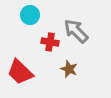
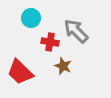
cyan circle: moved 1 px right, 3 px down
brown star: moved 6 px left, 3 px up
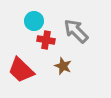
cyan circle: moved 3 px right, 3 px down
red cross: moved 4 px left, 2 px up
red trapezoid: moved 1 px right, 2 px up
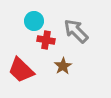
brown star: rotated 18 degrees clockwise
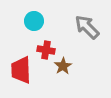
gray arrow: moved 11 px right, 4 px up
red cross: moved 10 px down
red trapezoid: rotated 44 degrees clockwise
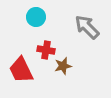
cyan circle: moved 2 px right, 4 px up
brown star: rotated 18 degrees clockwise
red trapezoid: rotated 24 degrees counterclockwise
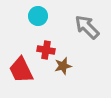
cyan circle: moved 2 px right, 1 px up
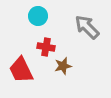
red cross: moved 3 px up
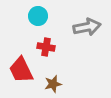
gray arrow: rotated 124 degrees clockwise
brown star: moved 10 px left, 18 px down
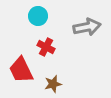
red cross: rotated 18 degrees clockwise
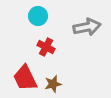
red trapezoid: moved 4 px right, 8 px down
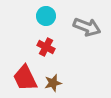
cyan circle: moved 8 px right
gray arrow: rotated 32 degrees clockwise
brown star: moved 1 px up
